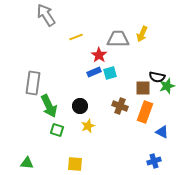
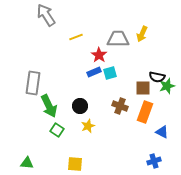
green square: rotated 16 degrees clockwise
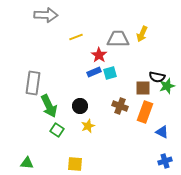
gray arrow: rotated 125 degrees clockwise
blue cross: moved 11 px right
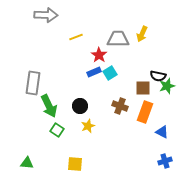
cyan square: rotated 16 degrees counterclockwise
black semicircle: moved 1 px right, 1 px up
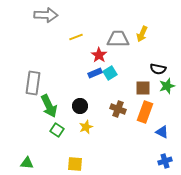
blue rectangle: moved 1 px right, 1 px down
black semicircle: moved 7 px up
brown cross: moved 2 px left, 3 px down
yellow star: moved 2 px left, 1 px down
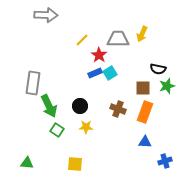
yellow line: moved 6 px right, 3 px down; rotated 24 degrees counterclockwise
yellow star: rotated 24 degrees clockwise
blue triangle: moved 17 px left, 10 px down; rotated 24 degrees counterclockwise
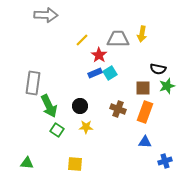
yellow arrow: rotated 14 degrees counterclockwise
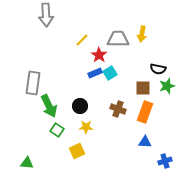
gray arrow: rotated 85 degrees clockwise
yellow square: moved 2 px right, 13 px up; rotated 28 degrees counterclockwise
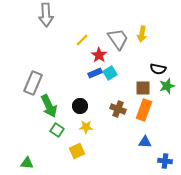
gray trapezoid: rotated 55 degrees clockwise
gray rectangle: rotated 15 degrees clockwise
orange rectangle: moved 1 px left, 2 px up
blue cross: rotated 24 degrees clockwise
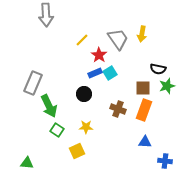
black circle: moved 4 px right, 12 px up
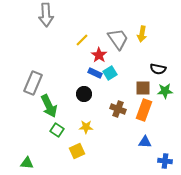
blue rectangle: rotated 48 degrees clockwise
green star: moved 2 px left, 5 px down; rotated 14 degrees clockwise
